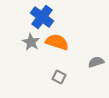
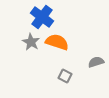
gray square: moved 6 px right, 1 px up
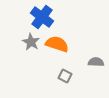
orange semicircle: moved 2 px down
gray semicircle: rotated 21 degrees clockwise
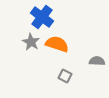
gray semicircle: moved 1 px right, 1 px up
